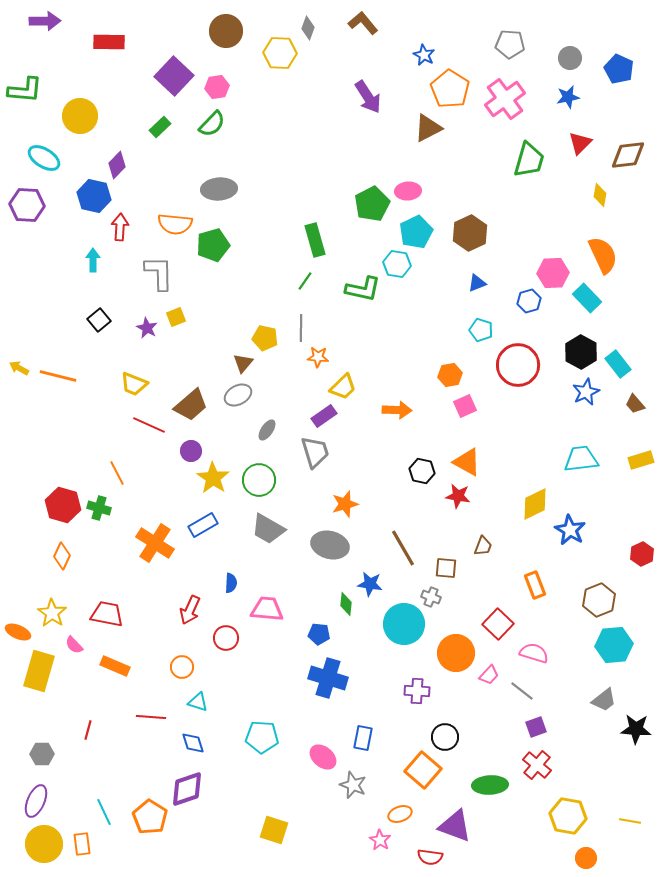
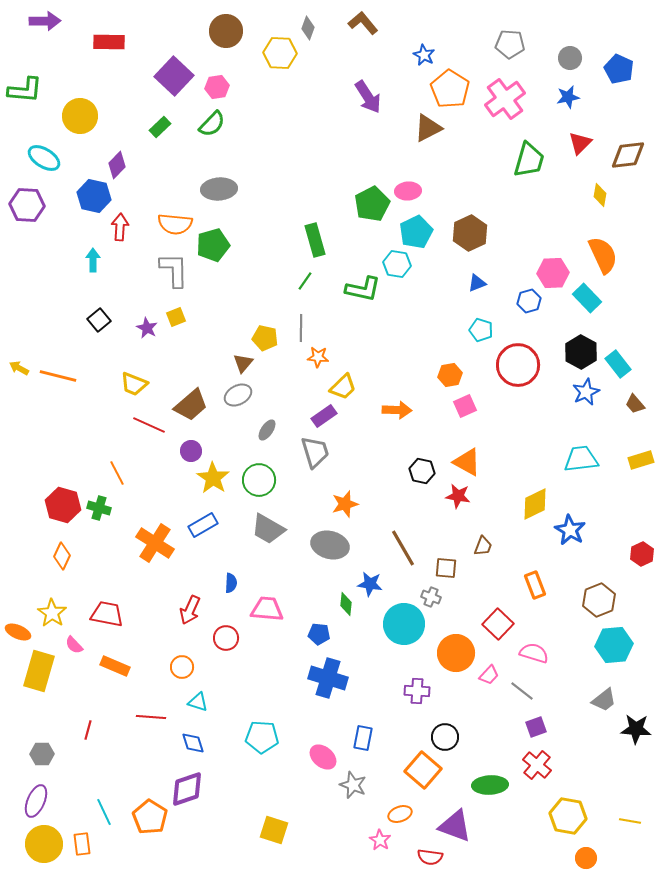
gray L-shape at (159, 273): moved 15 px right, 3 px up
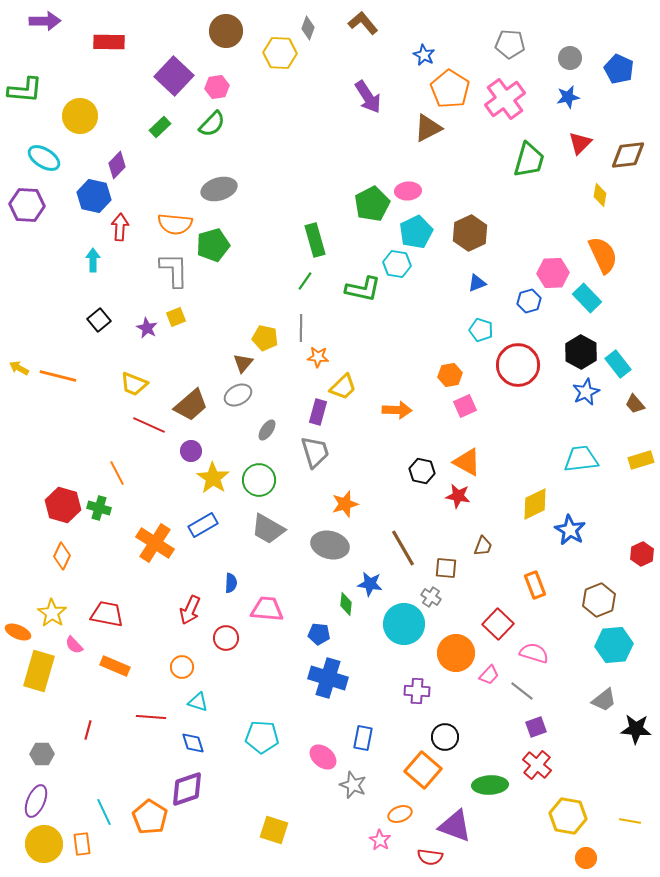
gray ellipse at (219, 189): rotated 12 degrees counterclockwise
purple rectangle at (324, 416): moved 6 px left, 4 px up; rotated 40 degrees counterclockwise
gray cross at (431, 597): rotated 12 degrees clockwise
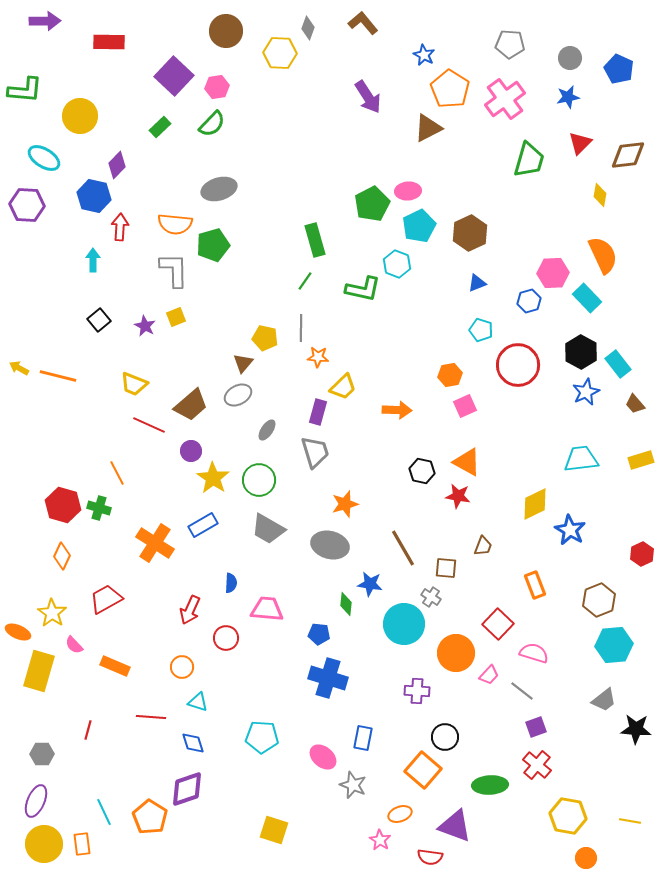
cyan pentagon at (416, 232): moved 3 px right, 6 px up
cyan hexagon at (397, 264): rotated 12 degrees clockwise
purple star at (147, 328): moved 2 px left, 2 px up
red trapezoid at (107, 614): moved 1 px left, 15 px up; rotated 40 degrees counterclockwise
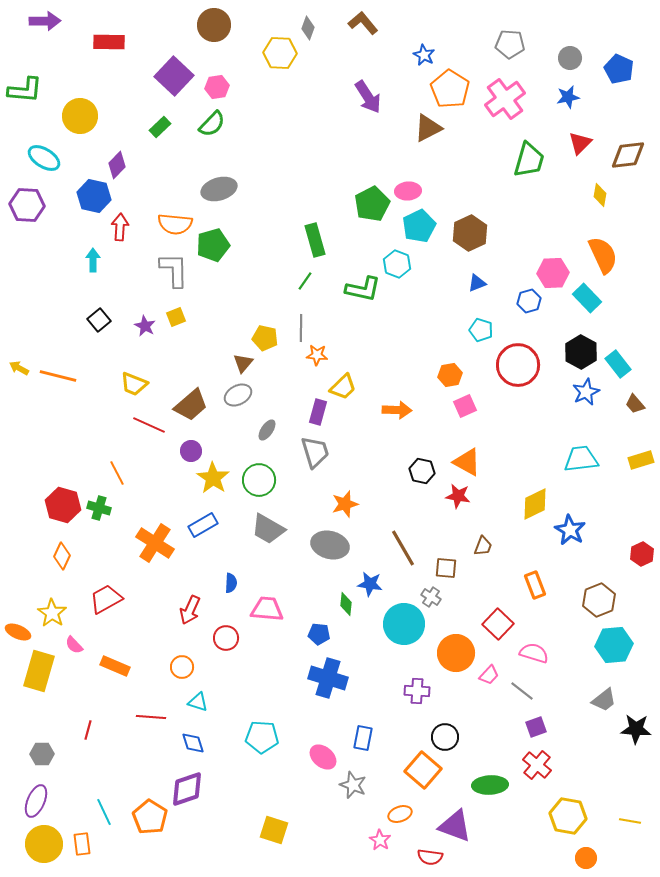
brown circle at (226, 31): moved 12 px left, 6 px up
orange star at (318, 357): moved 1 px left, 2 px up
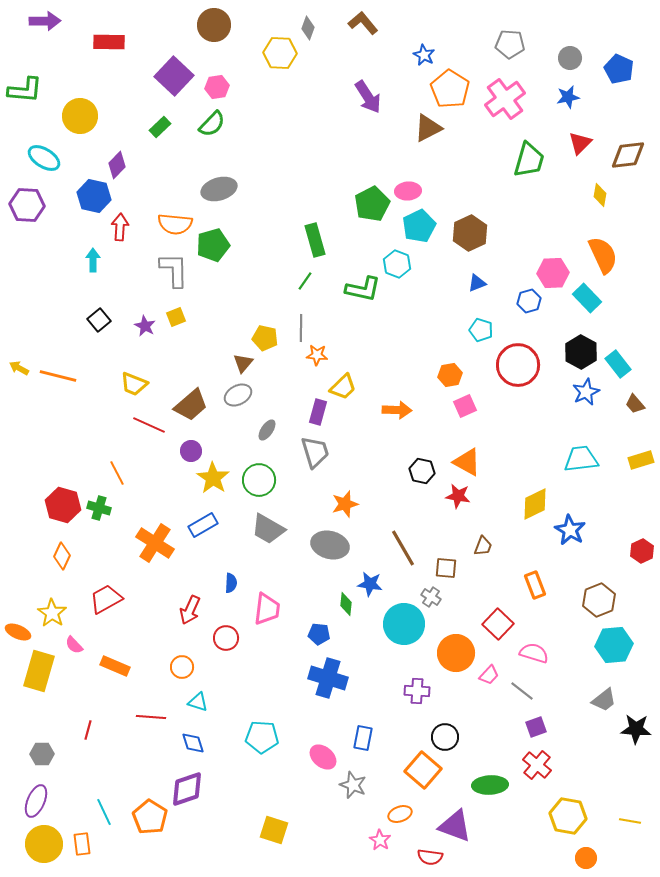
red hexagon at (642, 554): moved 3 px up
pink trapezoid at (267, 609): rotated 92 degrees clockwise
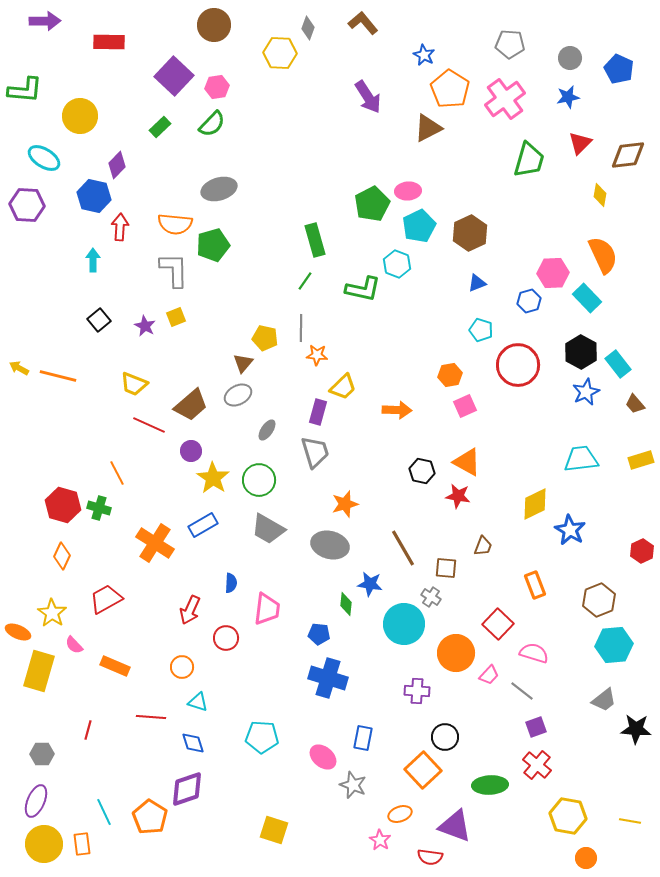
orange square at (423, 770): rotated 6 degrees clockwise
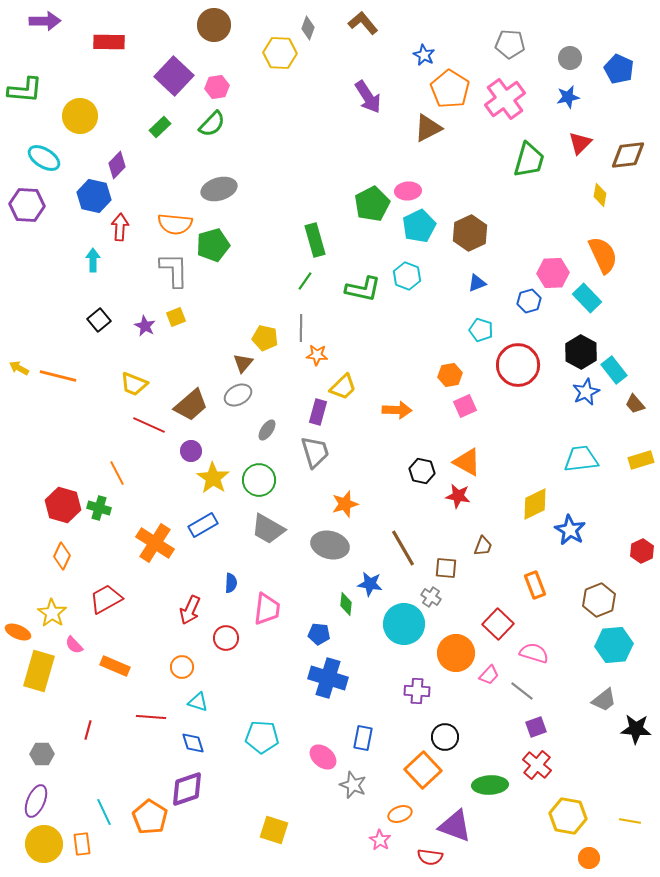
cyan hexagon at (397, 264): moved 10 px right, 12 px down
cyan rectangle at (618, 364): moved 4 px left, 6 px down
orange circle at (586, 858): moved 3 px right
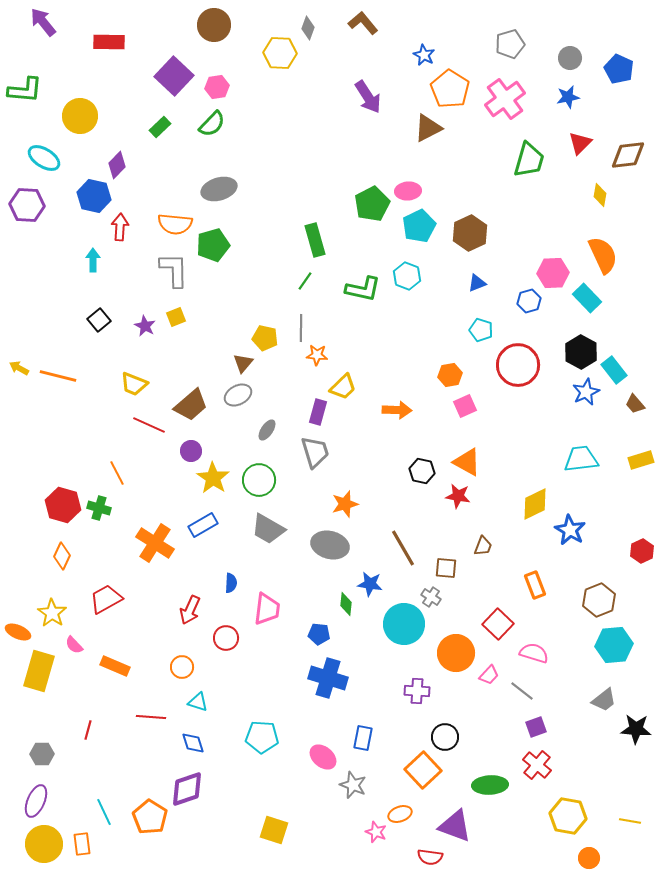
purple arrow at (45, 21): moved 2 px left, 1 px down; rotated 128 degrees counterclockwise
gray pentagon at (510, 44): rotated 20 degrees counterclockwise
pink star at (380, 840): moved 4 px left, 8 px up; rotated 10 degrees counterclockwise
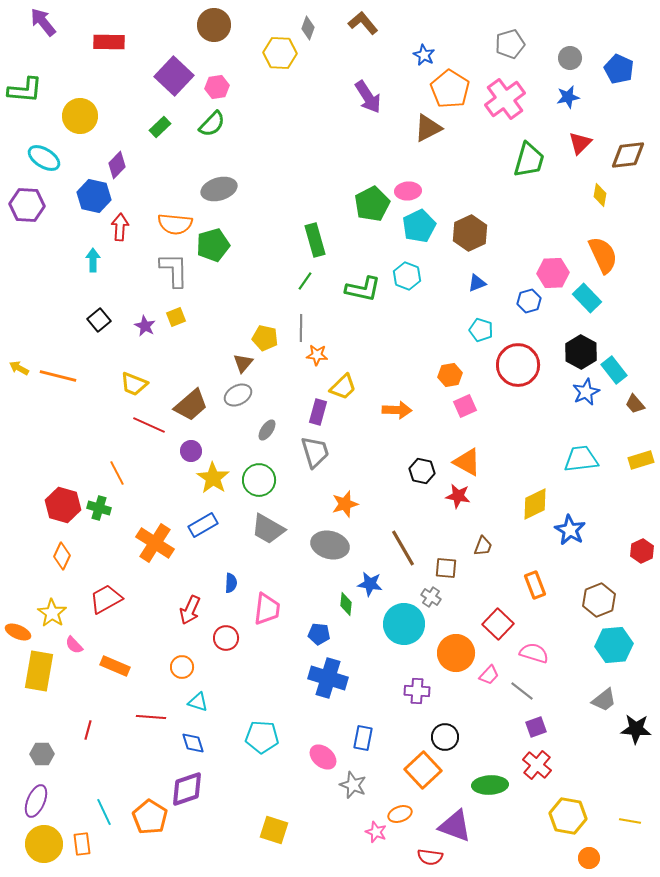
yellow rectangle at (39, 671): rotated 6 degrees counterclockwise
